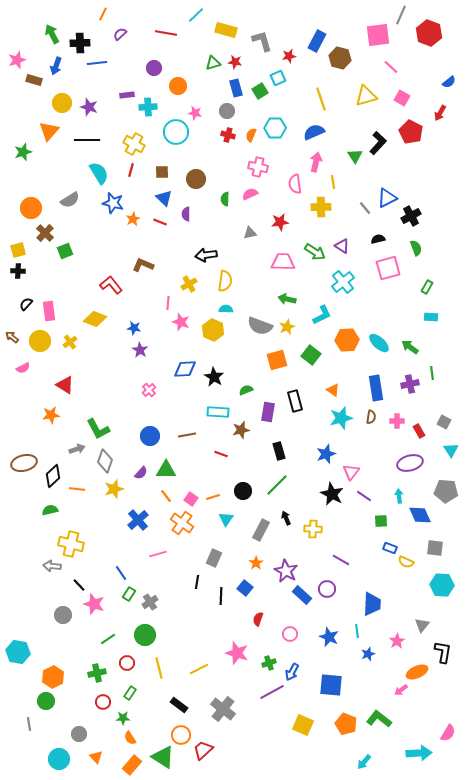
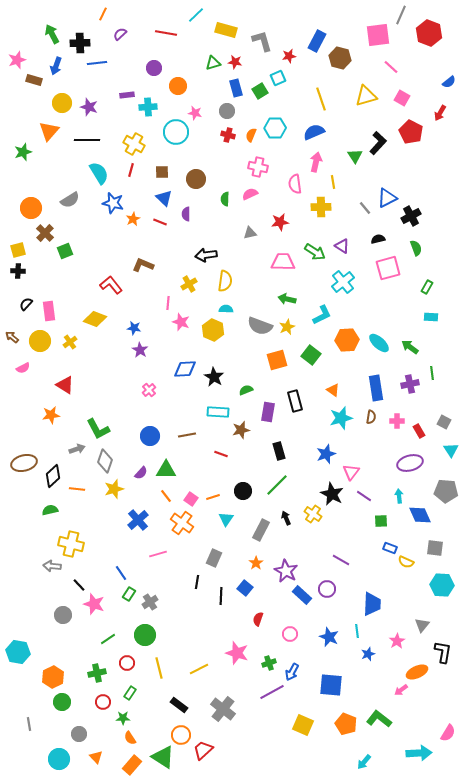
yellow cross at (313, 529): moved 15 px up; rotated 30 degrees clockwise
green circle at (46, 701): moved 16 px right, 1 px down
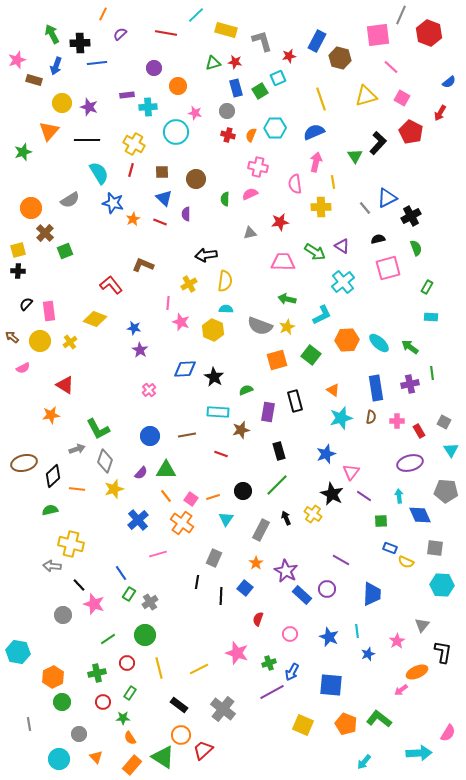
blue trapezoid at (372, 604): moved 10 px up
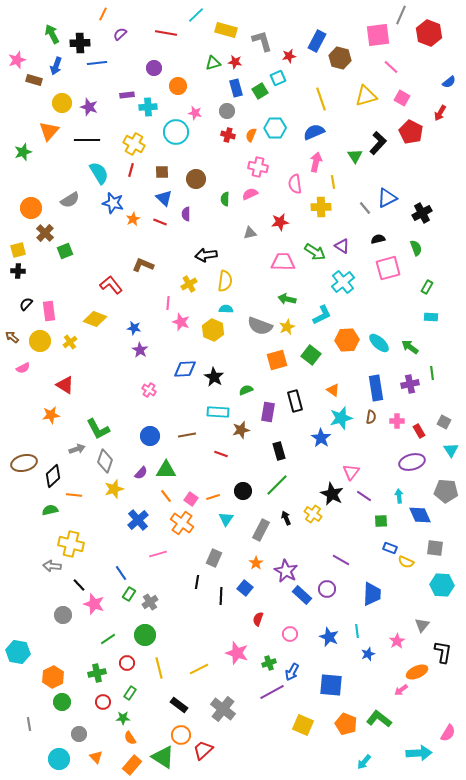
black cross at (411, 216): moved 11 px right, 3 px up
pink cross at (149, 390): rotated 16 degrees counterclockwise
blue star at (326, 454): moved 5 px left, 16 px up; rotated 18 degrees counterclockwise
purple ellipse at (410, 463): moved 2 px right, 1 px up
orange line at (77, 489): moved 3 px left, 6 px down
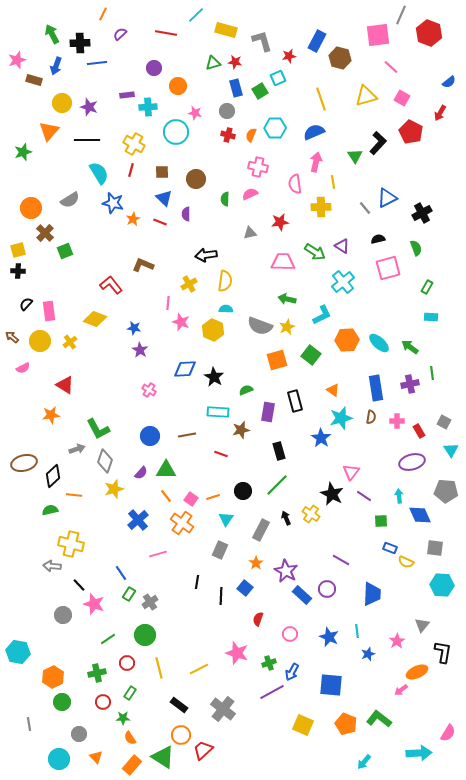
yellow cross at (313, 514): moved 2 px left
gray rectangle at (214, 558): moved 6 px right, 8 px up
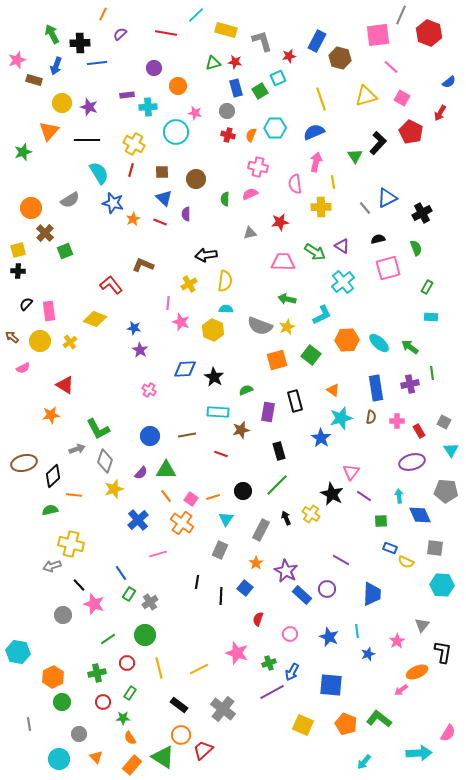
gray arrow at (52, 566): rotated 24 degrees counterclockwise
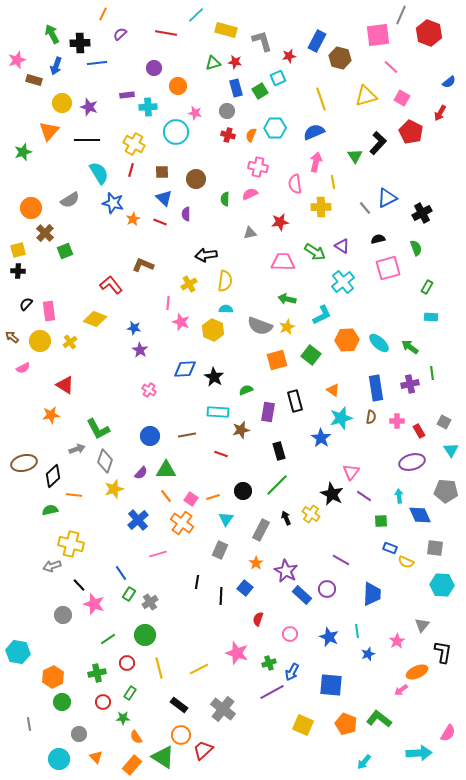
orange semicircle at (130, 738): moved 6 px right, 1 px up
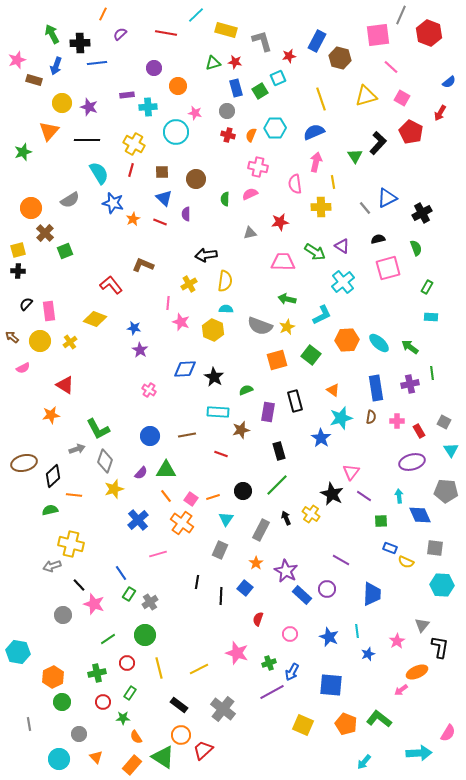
black L-shape at (443, 652): moved 3 px left, 5 px up
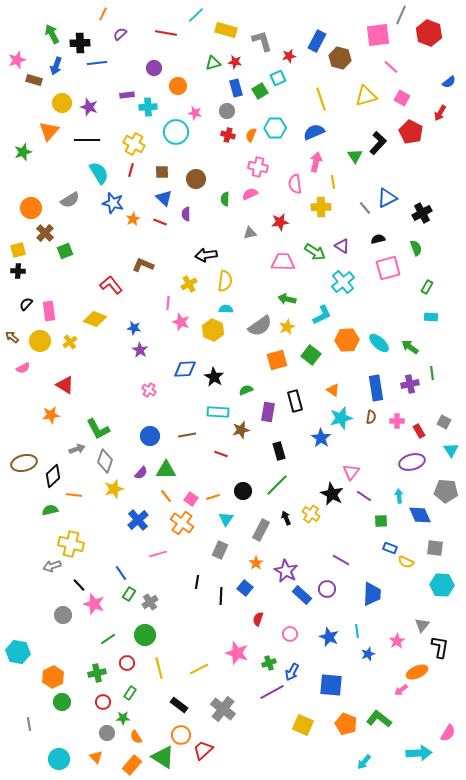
gray semicircle at (260, 326): rotated 55 degrees counterclockwise
gray circle at (79, 734): moved 28 px right, 1 px up
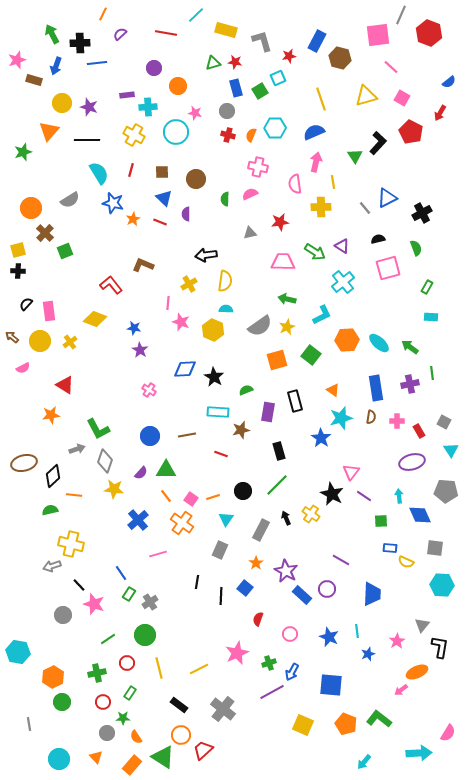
yellow cross at (134, 144): moved 9 px up
yellow star at (114, 489): rotated 24 degrees clockwise
blue rectangle at (390, 548): rotated 16 degrees counterclockwise
pink star at (237, 653): rotated 30 degrees clockwise
